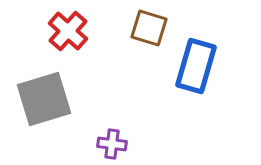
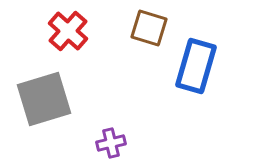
purple cross: moved 1 px left, 1 px up; rotated 20 degrees counterclockwise
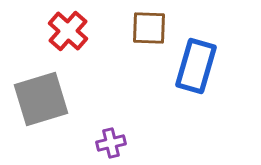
brown square: rotated 15 degrees counterclockwise
gray square: moved 3 px left
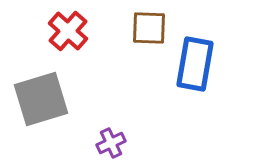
blue rectangle: moved 1 px left, 2 px up; rotated 6 degrees counterclockwise
purple cross: rotated 12 degrees counterclockwise
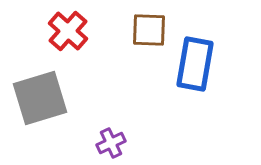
brown square: moved 2 px down
gray square: moved 1 px left, 1 px up
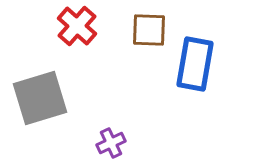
red cross: moved 9 px right, 5 px up
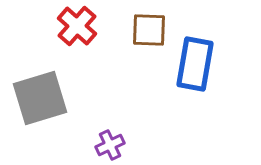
purple cross: moved 1 px left, 2 px down
